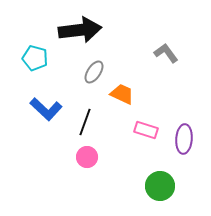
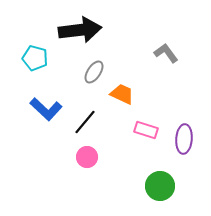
black line: rotated 20 degrees clockwise
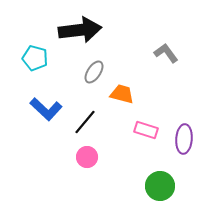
orange trapezoid: rotated 10 degrees counterclockwise
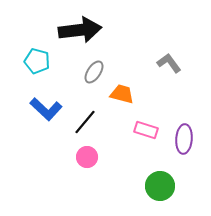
gray L-shape: moved 3 px right, 10 px down
cyan pentagon: moved 2 px right, 3 px down
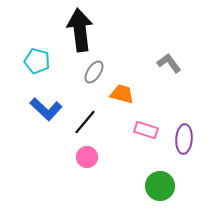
black arrow: rotated 90 degrees counterclockwise
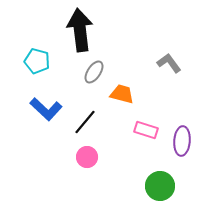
purple ellipse: moved 2 px left, 2 px down
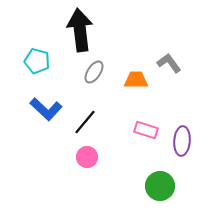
orange trapezoid: moved 14 px right, 14 px up; rotated 15 degrees counterclockwise
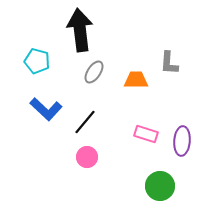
gray L-shape: rotated 140 degrees counterclockwise
pink rectangle: moved 4 px down
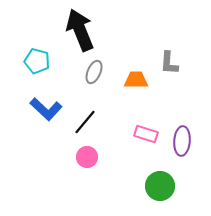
black arrow: rotated 15 degrees counterclockwise
gray ellipse: rotated 10 degrees counterclockwise
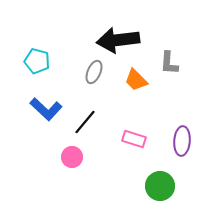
black arrow: moved 38 px right, 10 px down; rotated 75 degrees counterclockwise
orange trapezoid: rotated 135 degrees counterclockwise
pink rectangle: moved 12 px left, 5 px down
pink circle: moved 15 px left
